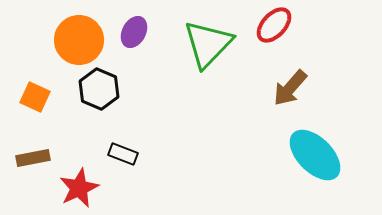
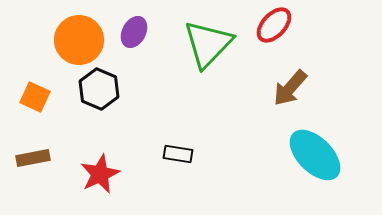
black rectangle: moved 55 px right; rotated 12 degrees counterclockwise
red star: moved 21 px right, 14 px up
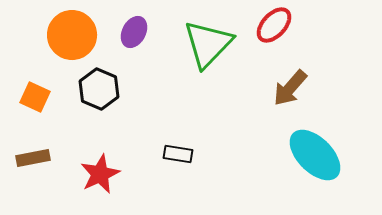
orange circle: moved 7 px left, 5 px up
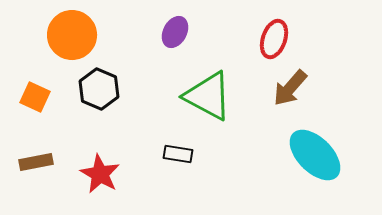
red ellipse: moved 14 px down; rotated 24 degrees counterclockwise
purple ellipse: moved 41 px right
green triangle: moved 52 px down; rotated 46 degrees counterclockwise
brown rectangle: moved 3 px right, 4 px down
red star: rotated 18 degrees counterclockwise
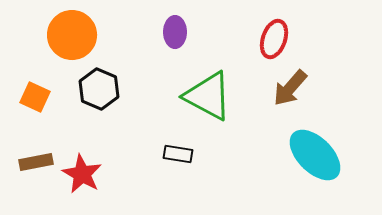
purple ellipse: rotated 28 degrees counterclockwise
red star: moved 18 px left
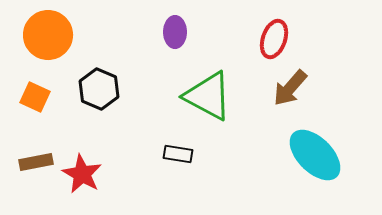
orange circle: moved 24 px left
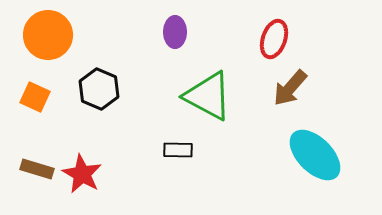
black rectangle: moved 4 px up; rotated 8 degrees counterclockwise
brown rectangle: moved 1 px right, 7 px down; rotated 28 degrees clockwise
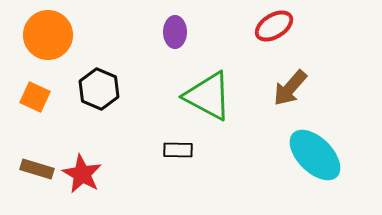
red ellipse: moved 13 px up; rotated 39 degrees clockwise
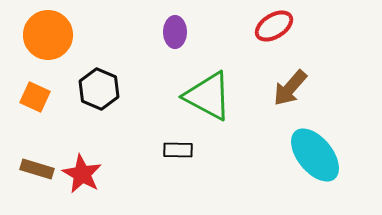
cyan ellipse: rotated 6 degrees clockwise
